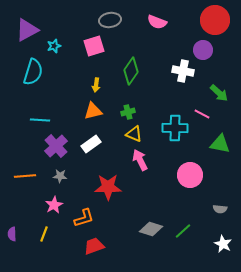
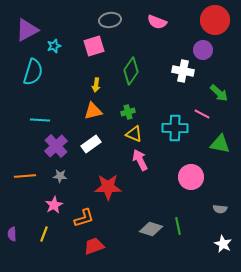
pink circle: moved 1 px right, 2 px down
green line: moved 5 px left, 5 px up; rotated 60 degrees counterclockwise
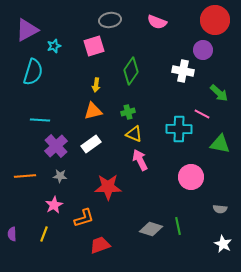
cyan cross: moved 4 px right, 1 px down
red trapezoid: moved 6 px right, 1 px up
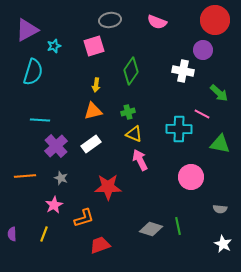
gray star: moved 1 px right, 2 px down; rotated 16 degrees clockwise
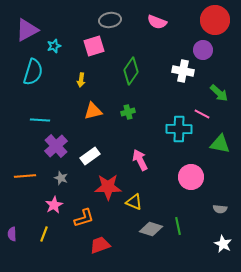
yellow arrow: moved 15 px left, 5 px up
yellow triangle: moved 68 px down
white rectangle: moved 1 px left, 12 px down
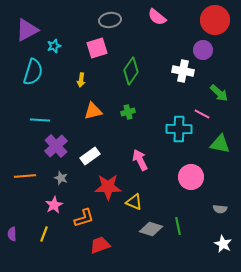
pink semicircle: moved 5 px up; rotated 18 degrees clockwise
pink square: moved 3 px right, 2 px down
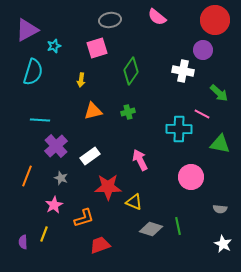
orange line: moved 2 px right; rotated 65 degrees counterclockwise
purple semicircle: moved 11 px right, 8 px down
